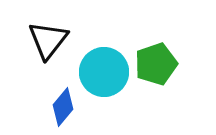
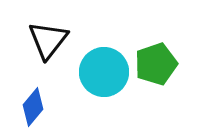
blue diamond: moved 30 px left
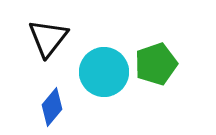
black triangle: moved 2 px up
blue diamond: moved 19 px right
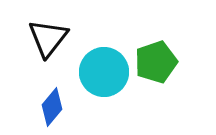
green pentagon: moved 2 px up
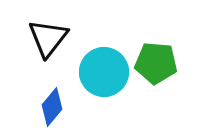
green pentagon: moved 1 px down; rotated 24 degrees clockwise
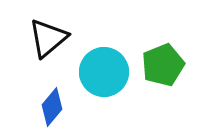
black triangle: rotated 12 degrees clockwise
green pentagon: moved 7 px right, 2 px down; rotated 27 degrees counterclockwise
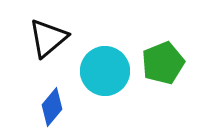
green pentagon: moved 2 px up
cyan circle: moved 1 px right, 1 px up
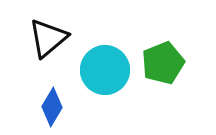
cyan circle: moved 1 px up
blue diamond: rotated 9 degrees counterclockwise
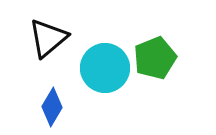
green pentagon: moved 8 px left, 5 px up
cyan circle: moved 2 px up
